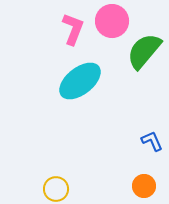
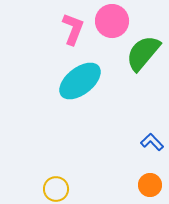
green semicircle: moved 1 px left, 2 px down
blue L-shape: moved 1 px down; rotated 20 degrees counterclockwise
orange circle: moved 6 px right, 1 px up
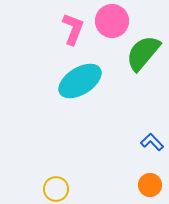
cyan ellipse: rotated 6 degrees clockwise
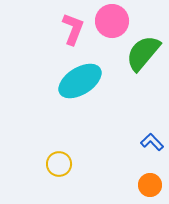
yellow circle: moved 3 px right, 25 px up
